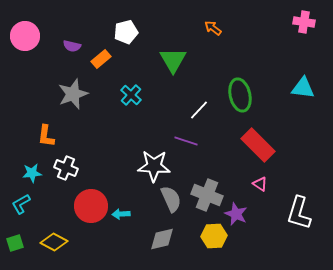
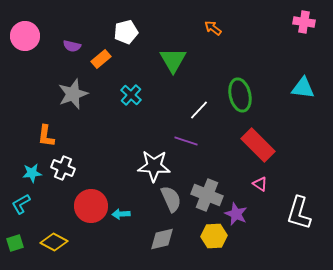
white cross: moved 3 px left
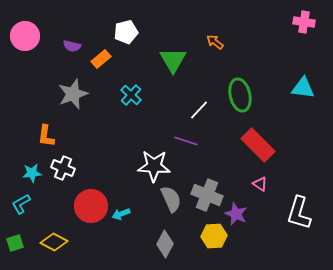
orange arrow: moved 2 px right, 14 px down
cyan arrow: rotated 18 degrees counterclockwise
gray diamond: moved 3 px right, 5 px down; rotated 48 degrees counterclockwise
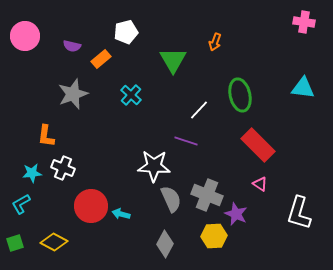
orange arrow: rotated 108 degrees counterclockwise
cyan arrow: rotated 36 degrees clockwise
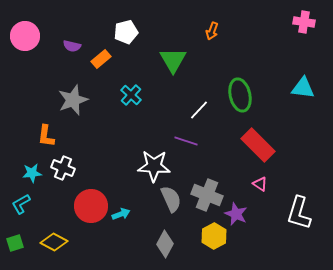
orange arrow: moved 3 px left, 11 px up
gray star: moved 6 px down
cyan arrow: rotated 144 degrees clockwise
yellow hexagon: rotated 25 degrees counterclockwise
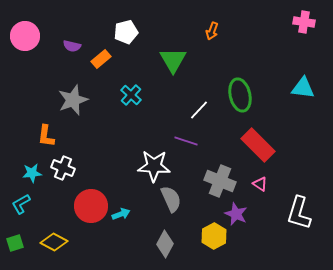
gray cross: moved 13 px right, 14 px up
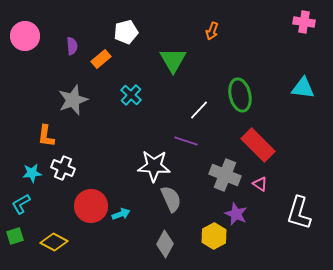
purple semicircle: rotated 108 degrees counterclockwise
gray cross: moved 5 px right, 6 px up
green square: moved 7 px up
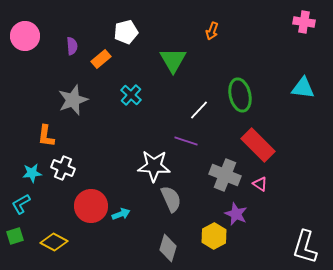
white L-shape: moved 6 px right, 34 px down
gray diamond: moved 3 px right, 4 px down; rotated 12 degrees counterclockwise
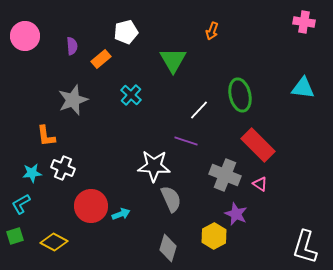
orange L-shape: rotated 15 degrees counterclockwise
